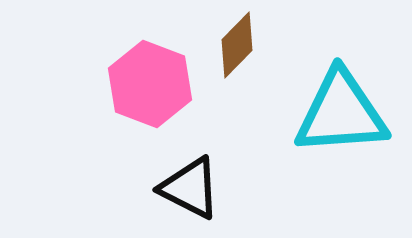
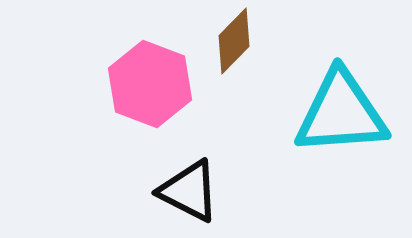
brown diamond: moved 3 px left, 4 px up
black triangle: moved 1 px left, 3 px down
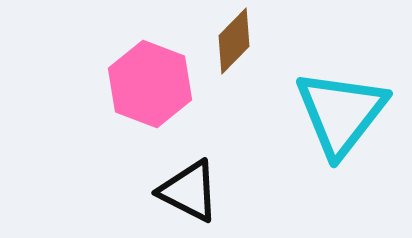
cyan triangle: rotated 48 degrees counterclockwise
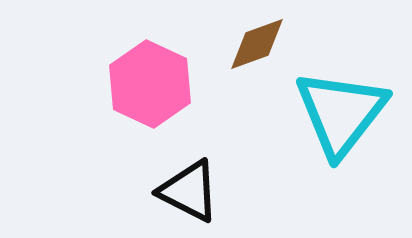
brown diamond: moved 23 px right, 3 px down; rotated 26 degrees clockwise
pink hexagon: rotated 4 degrees clockwise
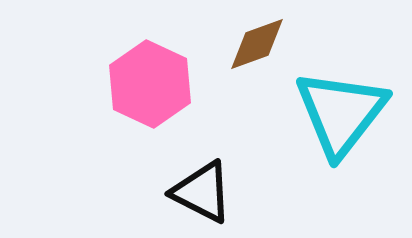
black triangle: moved 13 px right, 1 px down
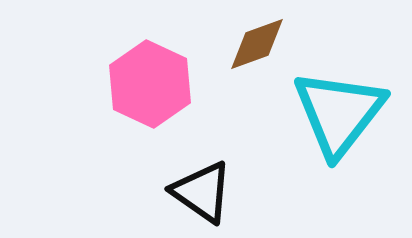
cyan triangle: moved 2 px left
black triangle: rotated 8 degrees clockwise
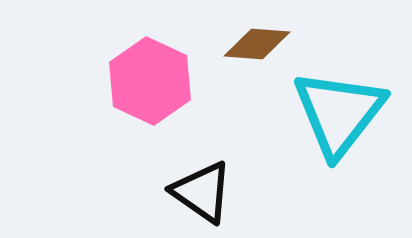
brown diamond: rotated 24 degrees clockwise
pink hexagon: moved 3 px up
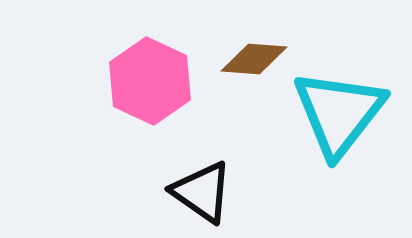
brown diamond: moved 3 px left, 15 px down
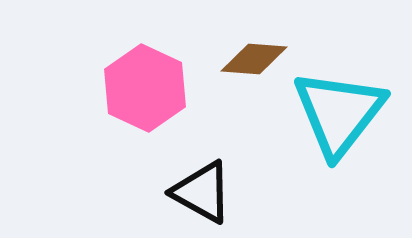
pink hexagon: moved 5 px left, 7 px down
black triangle: rotated 6 degrees counterclockwise
